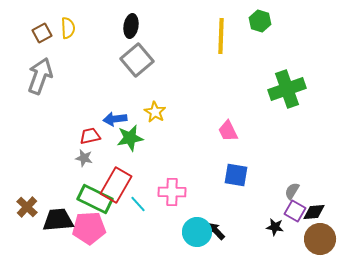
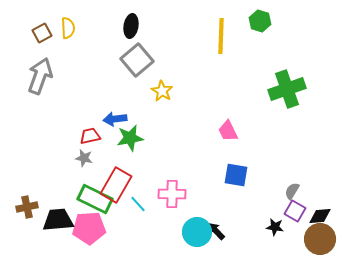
yellow star: moved 7 px right, 21 px up
pink cross: moved 2 px down
brown cross: rotated 35 degrees clockwise
black diamond: moved 6 px right, 4 px down
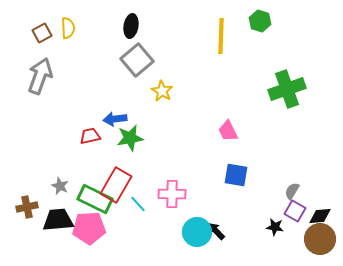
gray star: moved 24 px left, 28 px down; rotated 12 degrees clockwise
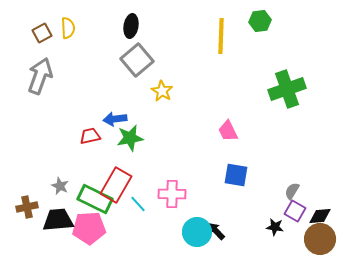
green hexagon: rotated 25 degrees counterclockwise
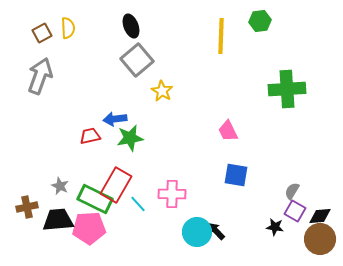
black ellipse: rotated 30 degrees counterclockwise
green cross: rotated 15 degrees clockwise
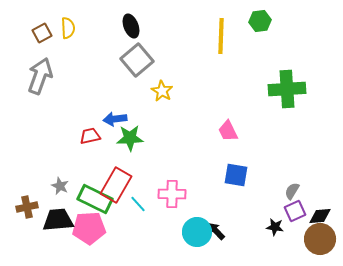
green star: rotated 8 degrees clockwise
purple square: rotated 35 degrees clockwise
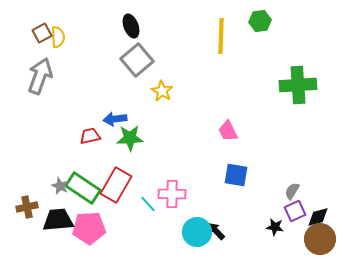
yellow semicircle: moved 10 px left, 9 px down
green cross: moved 11 px right, 4 px up
green rectangle: moved 12 px left, 11 px up; rotated 8 degrees clockwise
cyan line: moved 10 px right
black diamond: moved 2 px left, 1 px down; rotated 10 degrees counterclockwise
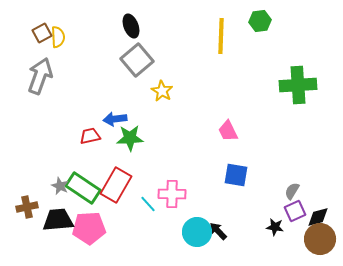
black arrow: moved 2 px right
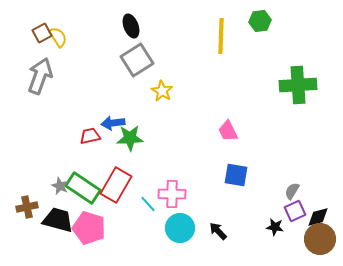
yellow semicircle: rotated 30 degrees counterclockwise
gray square: rotated 8 degrees clockwise
blue arrow: moved 2 px left, 4 px down
black trapezoid: rotated 20 degrees clockwise
pink pentagon: rotated 20 degrees clockwise
cyan circle: moved 17 px left, 4 px up
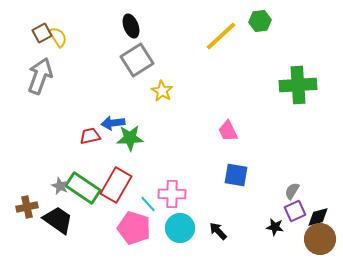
yellow line: rotated 45 degrees clockwise
black trapezoid: rotated 20 degrees clockwise
pink pentagon: moved 45 px right
